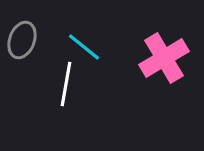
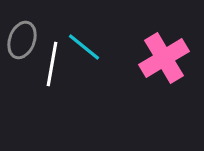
white line: moved 14 px left, 20 px up
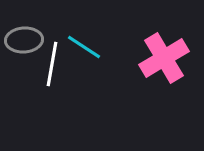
gray ellipse: moved 2 px right; rotated 66 degrees clockwise
cyan line: rotated 6 degrees counterclockwise
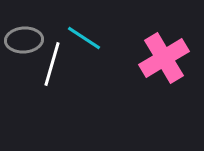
cyan line: moved 9 px up
white line: rotated 6 degrees clockwise
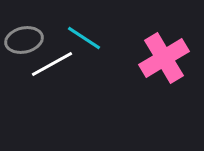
gray ellipse: rotated 9 degrees counterclockwise
white line: rotated 45 degrees clockwise
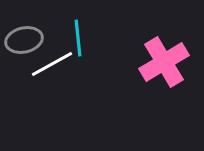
cyan line: moved 6 px left; rotated 51 degrees clockwise
pink cross: moved 4 px down
